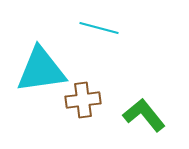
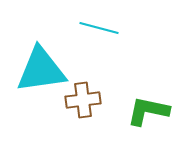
green L-shape: moved 4 px right, 4 px up; rotated 39 degrees counterclockwise
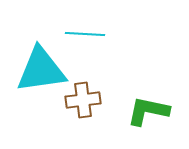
cyan line: moved 14 px left, 6 px down; rotated 12 degrees counterclockwise
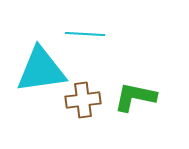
green L-shape: moved 13 px left, 14 px up
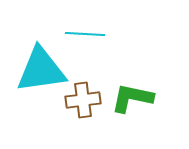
green L-shape: moved 3 px left, 1 px down
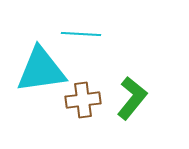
cyan line: moved 4 px left
green L-shape: rotated 117 degrees clockwise
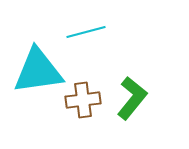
cyan line: moved 5 px right, 2 px up; rotated 18 degrees counterclockwise
cyan triangle: moved 3 px left, 1 px down
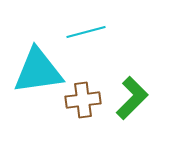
green L-shape: rotated 6 degrees clockwise
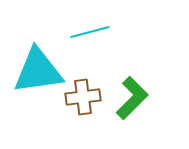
cyan line: moved 4 px right
brown cross: moved 3 px up
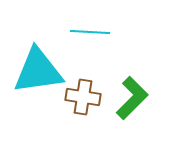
cyan line: rotated 18 degrees clockwise
brown cross: rotated 16 degrees clockwise
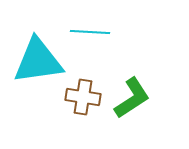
cyan triangle: moved 10 px up
green L-shape: rotated 12 degrees clockwise
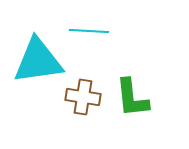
cyan line: moved 1 px left, 1 px up
green L-shape: rotated 117 degrees clockwise
